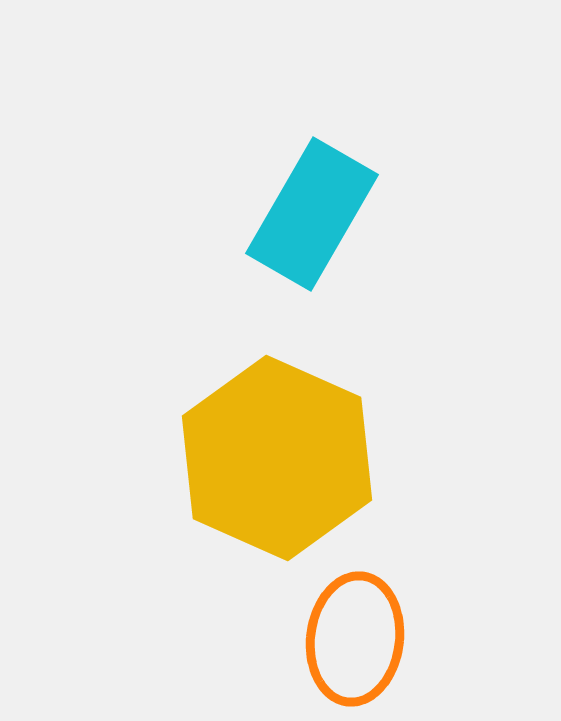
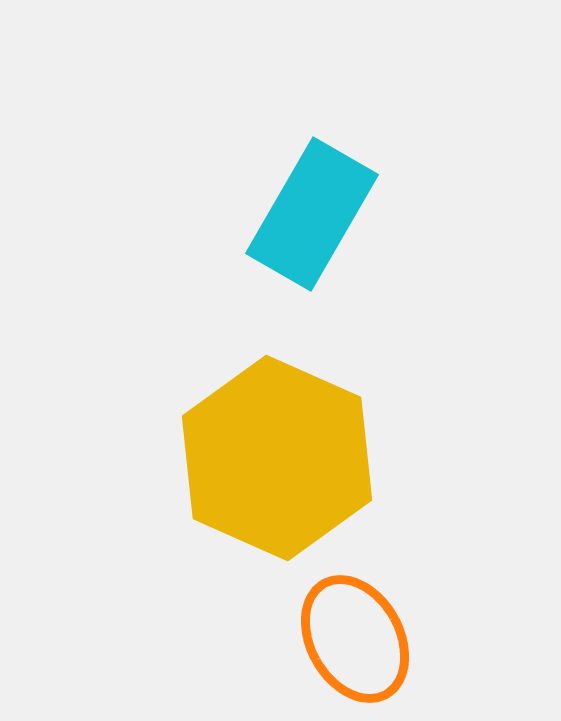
orange ellipse: rotated 36 degrees counterclockwise
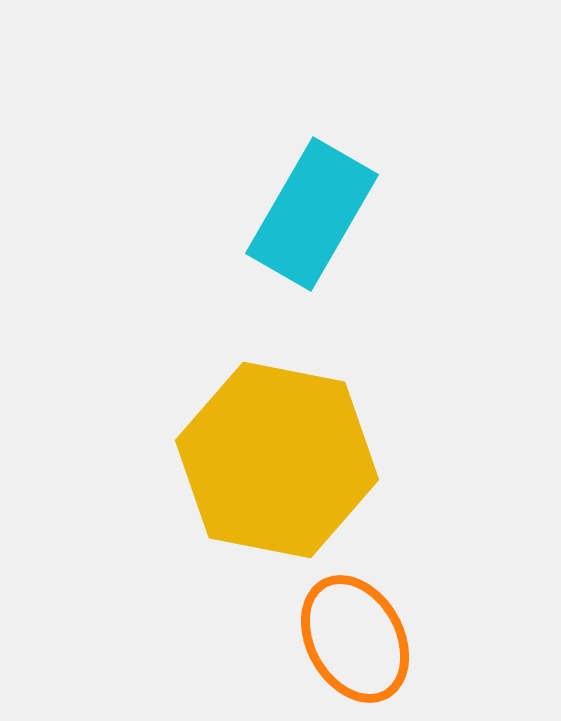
yellow hexagon: moved 2 px down; rotated 13 degrees counterclockwise
